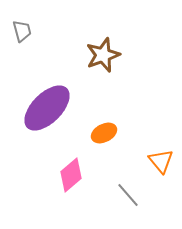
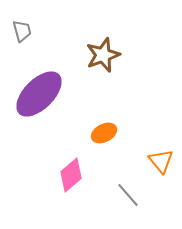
purple ellipse: moved 8 px left, 14 px up
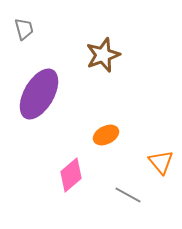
gray trapezoid: moved 2 px right, 2 px up
purple ellipse: rotated 15 degrees counterclockwise
orange ellipse: moved 2 px right, 2 px down
orange triangle: moved 1 px down
gray line: rotated 20 degrees counterclockwise
